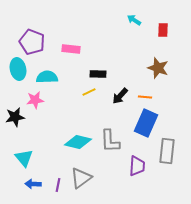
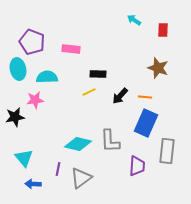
cyan diamond: moved 2 px down
purple line: moved 16 px up
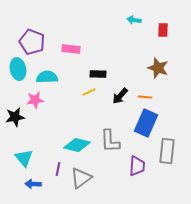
cyan arrow: rotated 24 degrees counterclockwise
cyan diamond: moved 1 px left, 1 px down
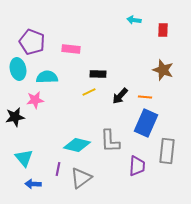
brown star: moved 5 px right, 2 px down
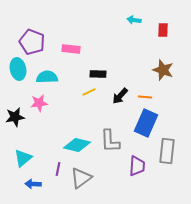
pink star: moved 4 px right, 3 px down
cyan triangle: moved 1 px left; rotated 30 degrees clockwise
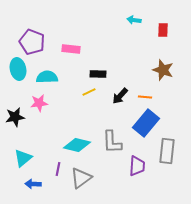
blue rectangle: rotated 16 degrees clockwise
gray L-shape: moved 2 px right, 1 px down
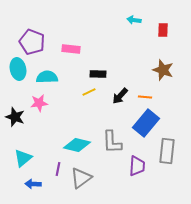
black star: rotated 30 degrees clockwise
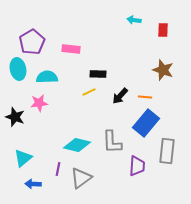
purple pentagon: rotated 20 degrees clockwise
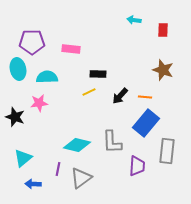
purple pentagon: rotated 30 degrees clockwise
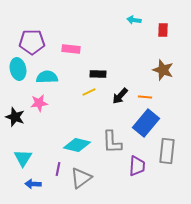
cyan triangle: rotated 18 degrees counterclockwise
